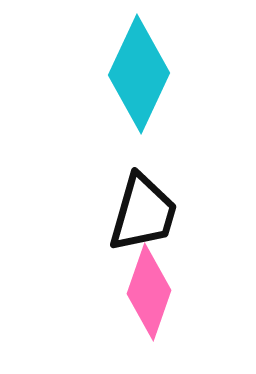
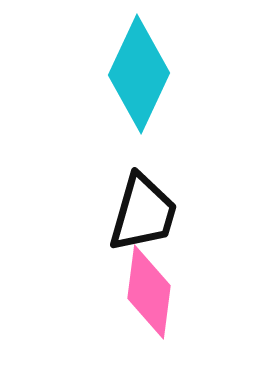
pink diamond: rotated 12 degrees counterclockwise
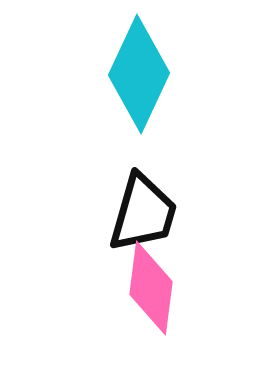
pink diamond: moved 2 px right, 4 px up
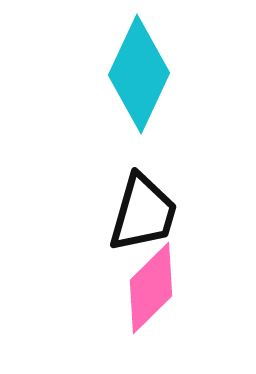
pink diamond: rotated 38 degrees clockwise
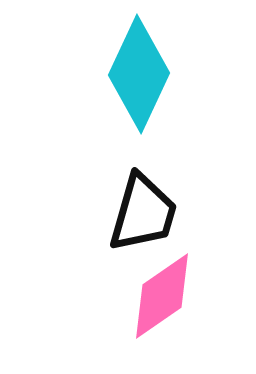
pink diamond: moved 11 px right, 8 px down; rotated 10 degrees clockwise
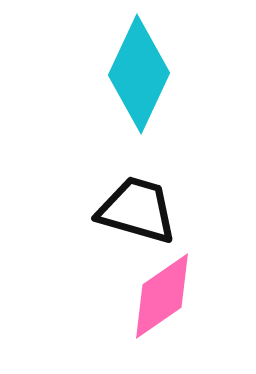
black trapezoid: moved 6 px left, 3 px up; rotated 90 degrees counterclockwise
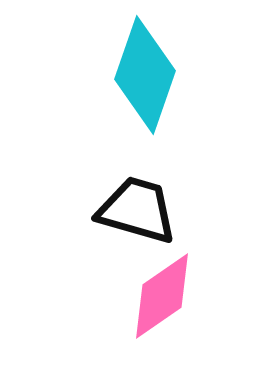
cyan diamond: moved 6 px right, 1 px down; rotated 6 degrees counterclockwise
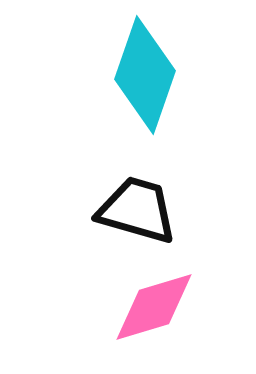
pink diamond: moved 8 px left, 11 px down; rotated 18 degrees clockwise
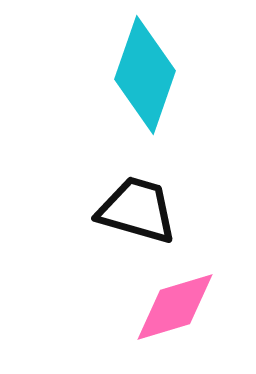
pink diamond: moved 21 px right
